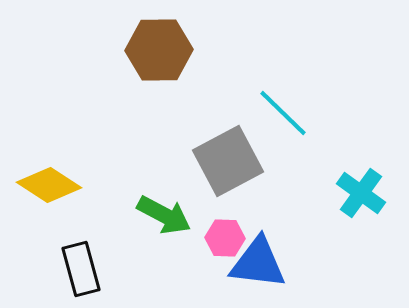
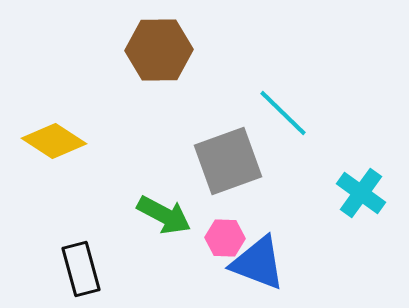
gray square: rotated 8 degrees clockwise
yellow diamond: moved 5 px right, 44 px up
blue triangle: rotated 14 degrees clockwise
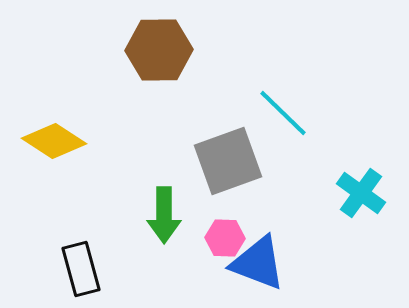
green arrow: rotated 62 degrees clockwise
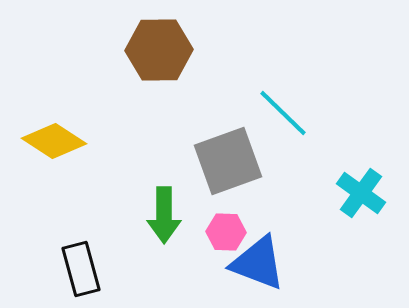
pink hexagon: moved 1 px right, 6 px up
